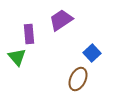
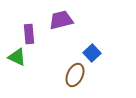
purple trapezoid: rotated 20 degrees clockwise
green triangle: rotated 24 degrees counterclockwise
brown ellipse: moved 3 px left, 4 px up
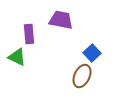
purple trapezoid: rotated 25 degrees clockwise
brown ellipse: moved 7 px right, 1 px down
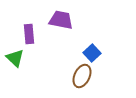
green triangle: moved 2 px left, 1 px down; rotated 18 degrees clockwise
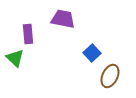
purple trapezoid: moved 2 px right, 1 px up
purple rectangle: moved 1 px left
brown ellipse: moved 28 px right
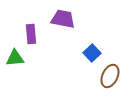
purple rectangle: moved 3 px right
green triangle: rotated 48 degrees counterclockwise
